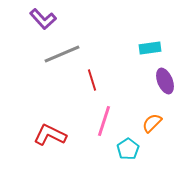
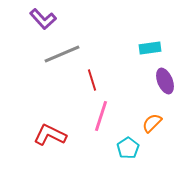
pink line: moved 3 px left, 5 px up
cyan pentagon: moved 1 px up
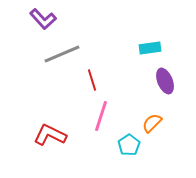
cyan pentagon: moved 1 px right, 3 px up
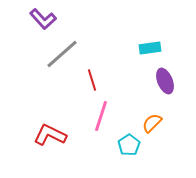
gray line: rotated 18 degrees counterclockwise
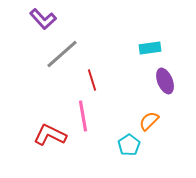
pink line: moved 18 px left; rotated 28 degrees counterclockwise
orange semicircle: moved 3 px left, 2 px up
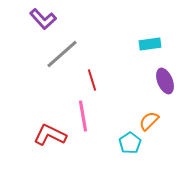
cyan rectangle: moved 4 px up
cyan pentagon: moved 1 px right, 2 px up
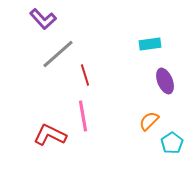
gray line: moved 4 px left
red line: moved 7 px left, 5 px up
cyan pentagon: moved 42 px right
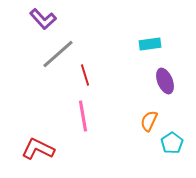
orange semicircle: rotated 20 degrees counterclockwise
red L-shape: moved 12 px left, 14 px down
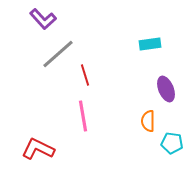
purple ellipse: moved 1 px right, 8 px down
orange semicircle: moved 1 px left; rotated 25 degrees counterclockwise
cyan pentagon: rotated 30 degrees counterclockwise
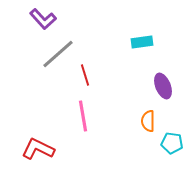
cyan rectangle: moved 8 px left, 2 px up
purple ellipse: moved 3 px left, 3 px up
